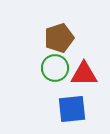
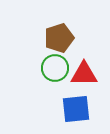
blue square: moved 4 px right
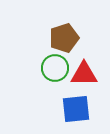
brown pentagon: moved 5 px right
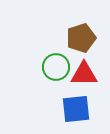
brown pentagon: moved 17 px right
green circle: moved 1 px right, 1 px up
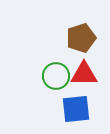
green circle: moved 9 px down
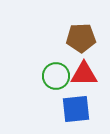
brown pentagon: rotated 16 degrees clockwise
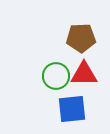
blue square: moved 4 px left
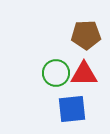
brown pentagon: moved 5 px right, 3 px up
green circle: moved 3 px up
